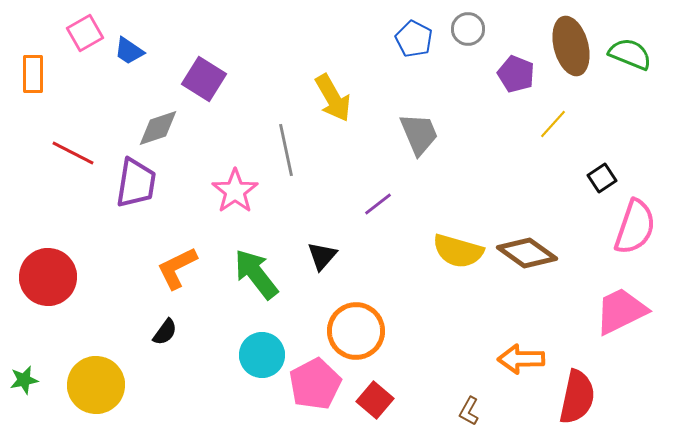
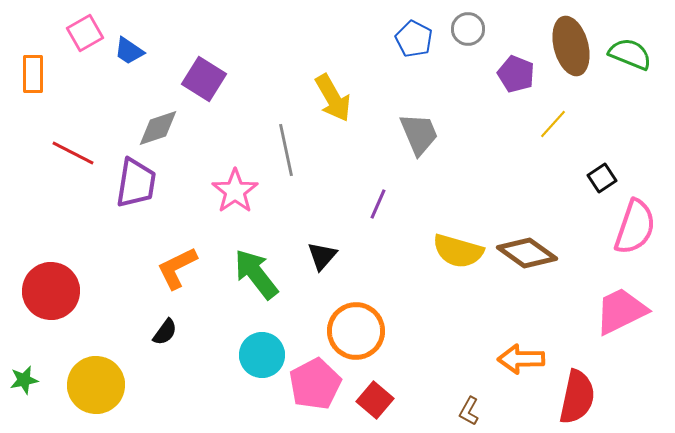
purple line: rotated 28 degrees counterclockwise
red circle: moved 3 px right, 14 px down
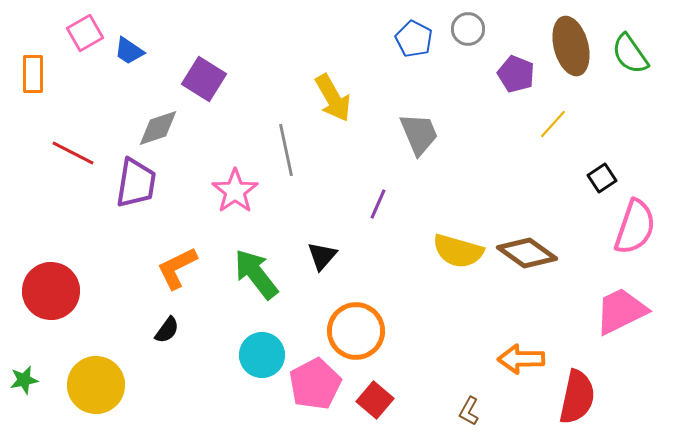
green semicircle: rotated 147 degrees counterclockwise
black semicircle: moved 2 px right, 2 px up
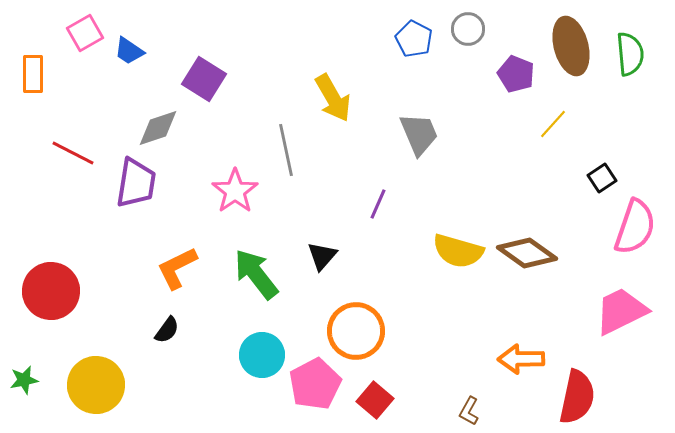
green semicircle: rotated 150 degrees counterclockwise
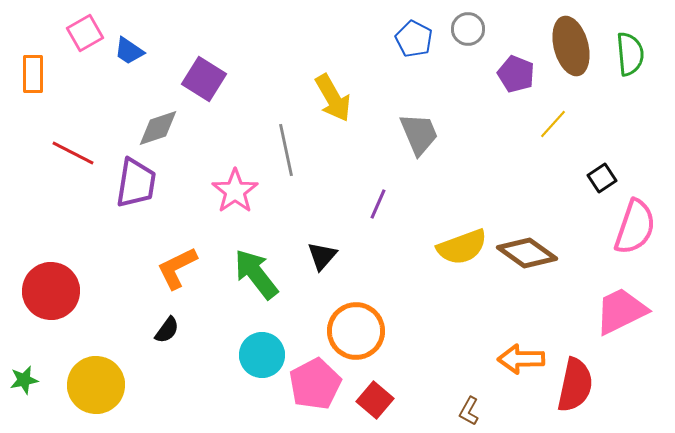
yellow semicircle: moved 4 px right, 4 px up; rotated 36 degrees counterclockwise
red semicircle: moved 2 px left, 12 px up
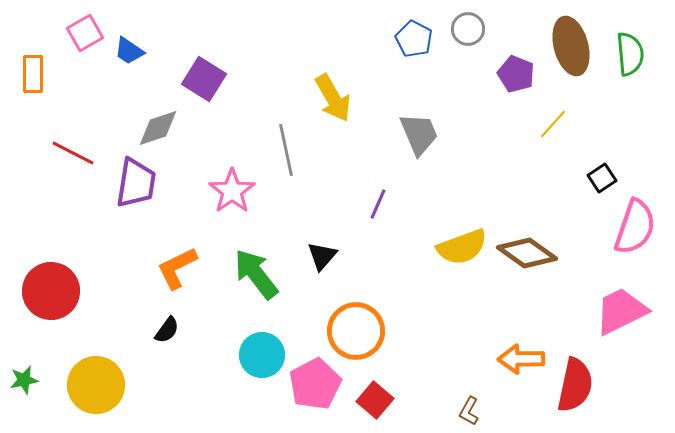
pink star: moved 3 px left
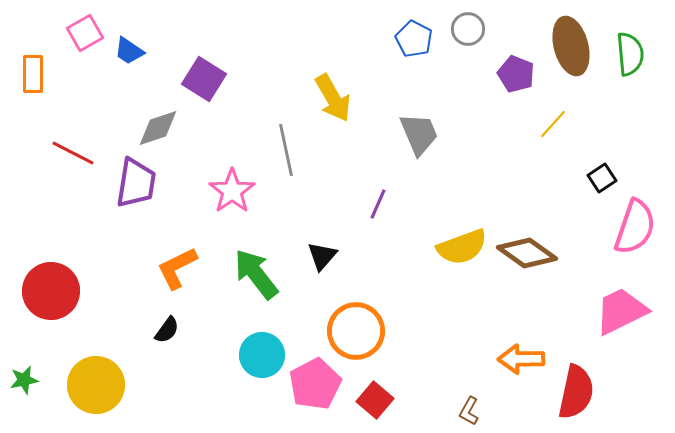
red semicircle: moved 1 px right, 7 px down
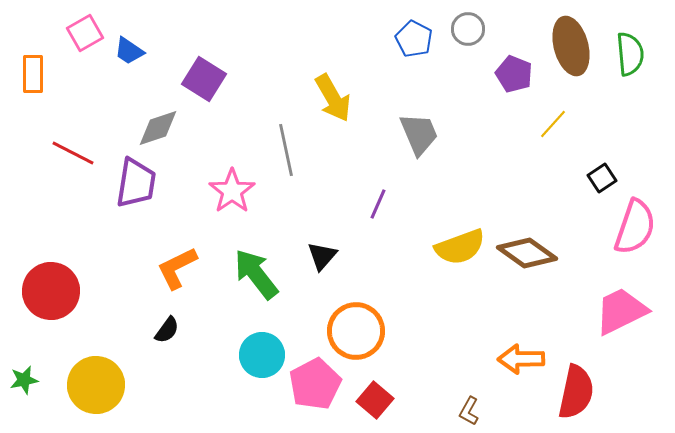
purple pentagon: moved 2 px left
yellow semicircle: moved 2 px left
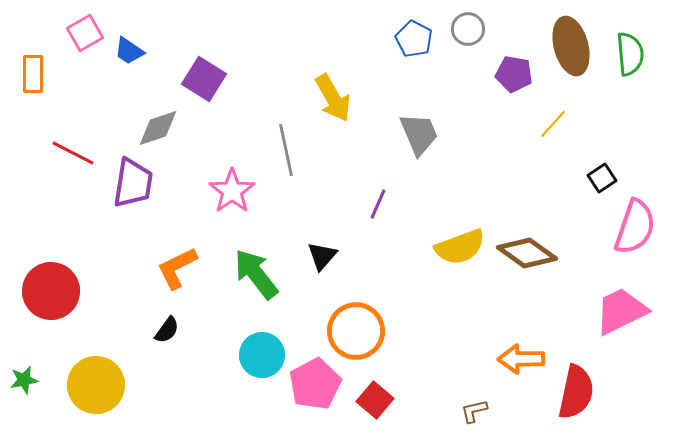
purple pentagon: rotated 12 degrees counterclockwise
purple trapezoid: moved 3 px left
brown L-shape: moved 5 px right; rotated 48 degrees clockwise
